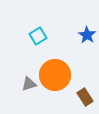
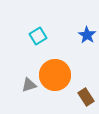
gray triangle: moved 1 px down
brown rectangle: moved 1 px right
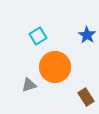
orange circle: moved 8 px up
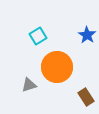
orange circle: moved 2 px right
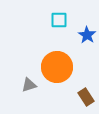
cyan square: moved 21 px right, 16 px up; rotated 30 degrees clockwise
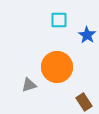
brown rectangle: moved 2 px left, 5 px down
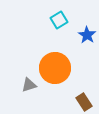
cyan square: rotated 30 degrees counterclockwise
orange circle: moved 2 px left, 1 px down
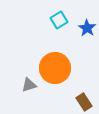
blue star: moved 7 px up
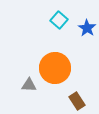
cyan square: rotated 18 degrees counterclockwise
gray triangle: rotated 21 degrees clockwise
brown rectangle: moved 7 px left, 1 px up
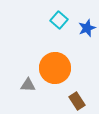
blue star: rotated 18 degrees clockwise
gray triangle: moved 1 px left
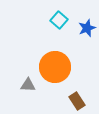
orange circle: moved 1 px up
